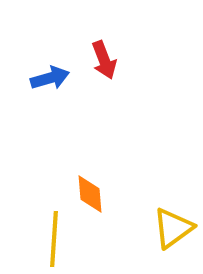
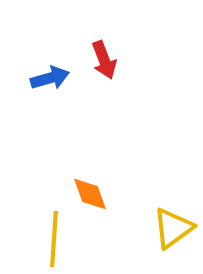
orange diamond: rotated 15 degrees counterclockwise
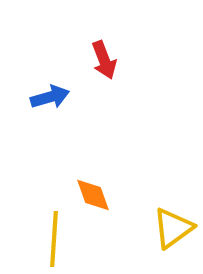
blue arrow: moved 19 px down
orange diamond: moved 3 px right, 1 px down
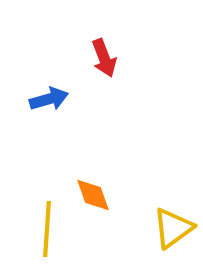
red arrow: moved 2 px up
blue arrow: moved 1 px left, 2 px down
yellow line: moved 7 px left, 10 px up
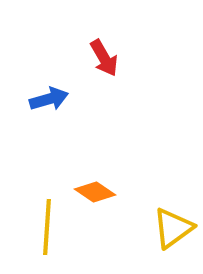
red arrow: rotated 9 degrees counterclockwise
orange diamond: moved 2 px right, 3 px up; rotated 36 degrees counterclockwise
yellow line: moved 2 px up
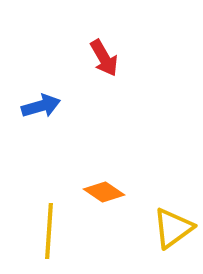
blue arrow: moved 8 px left, 7 px down
orange diamond: moved 9 px right
yellow line: moved 2 px right, 4 px down
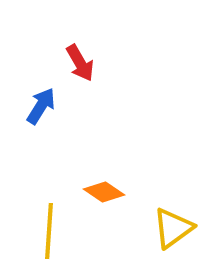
red arrow: moved 24 px left, 5 px down
blue arrow: rotated 42 degrees counterclockwise
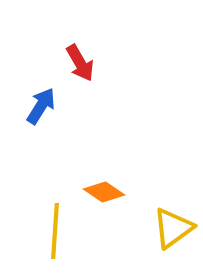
yellow line: moved 6 px right
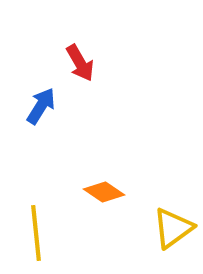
yellow line: moved 19 px left, 2 px down; rotated 10 degrees counterclockwise
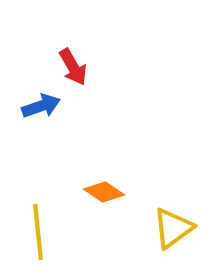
red arrow: moved 7 px left, 4 px down
blue arrow: rotated 39 degrees clockwise
yellow line: moved 2 px right, 1 px up
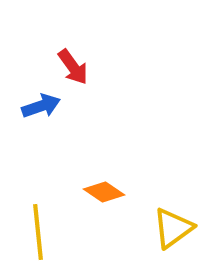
red arrow: rotated 6 degrees counterclockwise
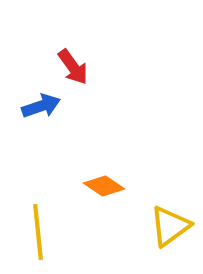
orange diamond: moved 6 px up
yellow triangle: moved 3 px left, 2 px up
